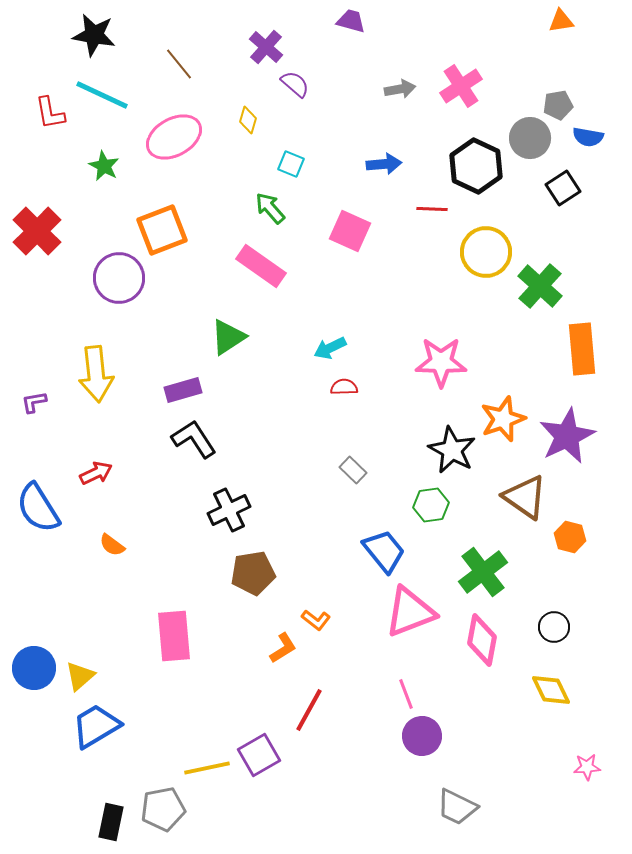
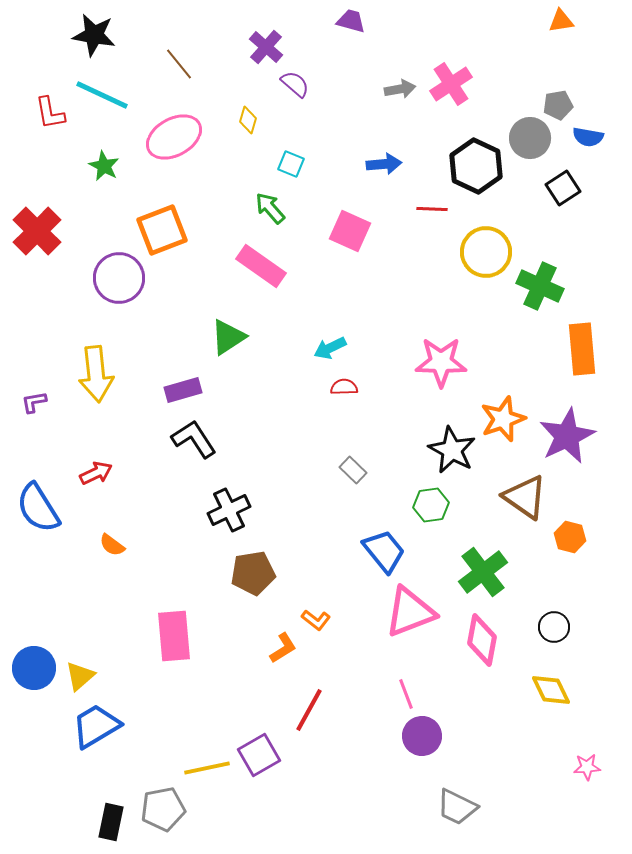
pink cross at (461, 86): moved 10 px left, 2 px up
green cross at (540, 286): rotated 18 degrees counterclockwise
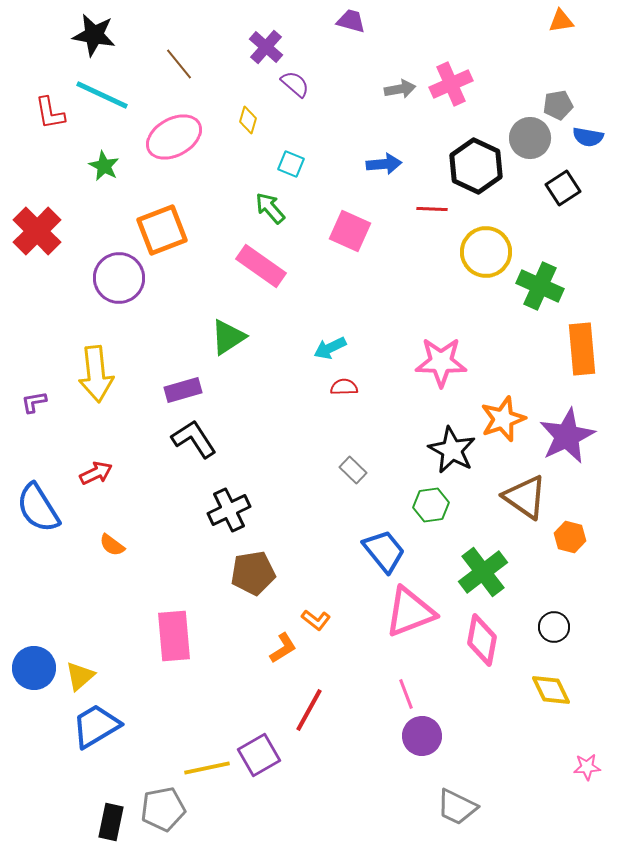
pink cross at (451, 84): rotated 9 degrees clockwise
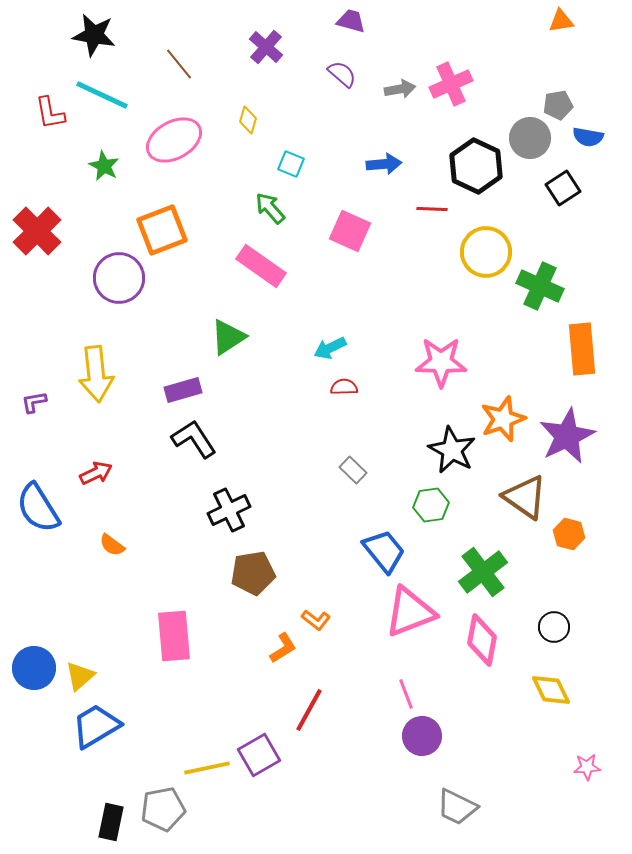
purple semicircle at (295, 84): moved 47 px right, 10 px up
pink ellipse at (174, 137): moved 3 px down
orange hexagon at (570, 537): moved 1 px left, 3 px up
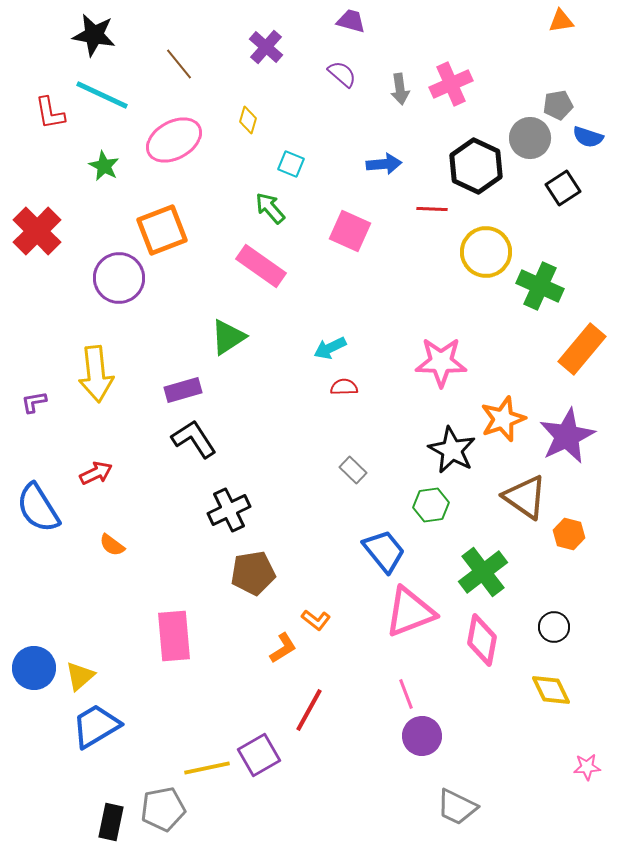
gray arrow at (400, 89): rotated 92 degrees clockwise
blue semicircle at (588, 137): rotated 8 degrees clockwise
orange rectangle at (582, 349): rotated 45 degrees clockwise
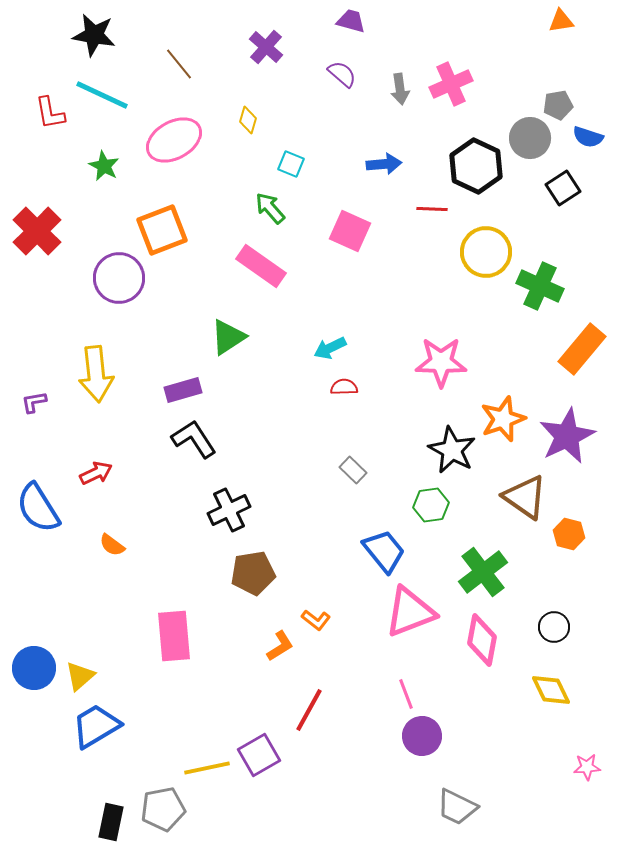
orange L-shape at (283, 648): moved 3 px left, 2 px up
